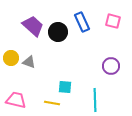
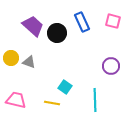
black circle: moved 1 px left, 1 px down
cyan square: rotated 32 degrees clockwise
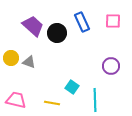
pink square: rotated 14 degrees counterclockwise
cyan square: moved 7 px right
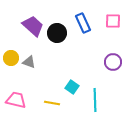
blue rectangle: moved 1 px right, 1 px down
purple circle: moved 2 px right, 4 px up
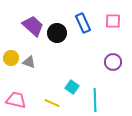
yellow line: rotated 14 degrees clockwise
